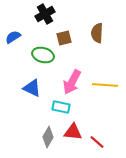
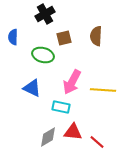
brown semicircle: moved 1 px left, 3 px down
blue semicircle: rotated 56 degrees counterclockwise
yellow line: moved 2 px left, 5 px down
gray diamond: rotated 30 degrees clockwise
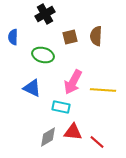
brown square: moved 6 px right, 1 px up
pink arrow: moved 1 px right
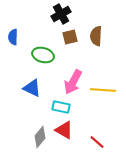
black cross: moved 16 px right
red triangle: moved 9 px left, 2 px up; rotated 24 degrees clockwise
gray diamond: moved 8 px left; rotated 20 degrees counterclockwise
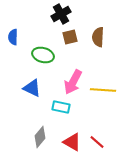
brown semicircle: moved 2 px right, 1 px down
red triangle: moved 8 px right, 12 px down
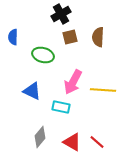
blue triangle: moved 3 px down
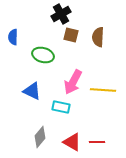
brown square: moved 1 px right, 2 px up; rotated 28 degrees clockwise
red line: rotated 42 degrees counterclockwise
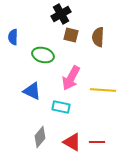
pink arrow: moved 2 px left, 4 px up
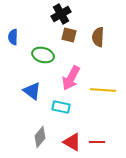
brown square: moved 2 px left
blue triangle: rotated 12 degrees clockwise
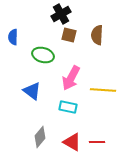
brown semicircle: moved 1 px left, 2 px up
cyan rectangle: moved 7 px right
